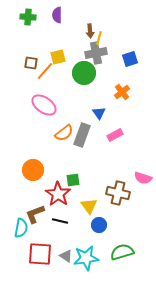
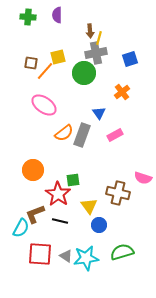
cyan semicircle: rotated 18 degrees clockwise
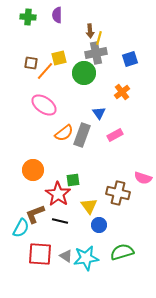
yellow square: moved 1 px right, 1 px down
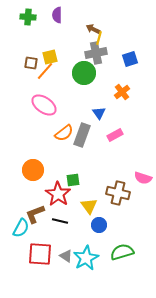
brown arrow: moved 3 px right, 2 px up; rotated 120 degrees clockwise
yellow square: moved 9 px left, 1 px up
cyan star: rotated 20 degrees counterclockwise
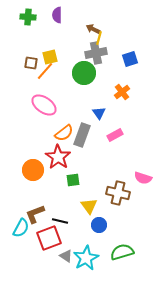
red star: moved 37 px up
red square: moved 9 px right, 16 px up; rotated 25 degrees counterclockwise
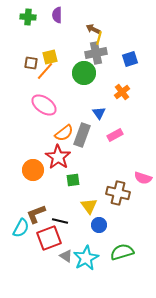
brown L-shape: moved 1 px right
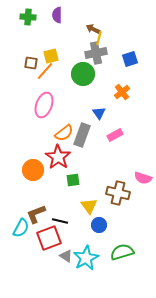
yellow square: moved 1 px right, 1 px up
green circle: moved 1 px left, 1 px down
pink ellipse: rotated 75 degrees clockwise
